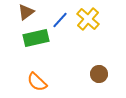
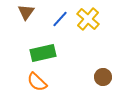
brown triangle: rotated 18 degrees counterclockwise
blue line: moved 1 px up
green rectangle: moved 7 px right, 15 px down
brown circle: moved 4 px right, 3 px down
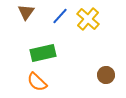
blue line: moved 3 px up
brown circle: moved 3 px right, 2 px up
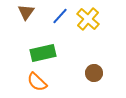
brown circle: moved 12 px left, 2 px up
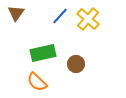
brown triangle: moved 10 px left, 1 px down
brown circle: moved 18 px left, 9 px up
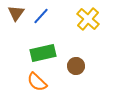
blue line: moved 19 px left
brown circle: moved 2 px down
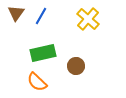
blue line: rotated 12 degrees counterclockwise
